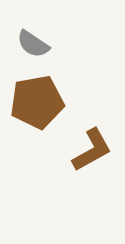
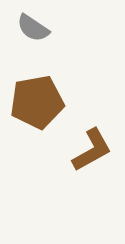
gray semicircle: moved 16 px up
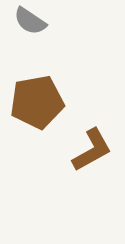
gray semicircle: moved 3 px left, 7 px up
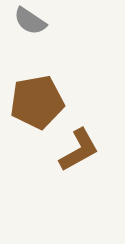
brown L-shape: moved 13 px left
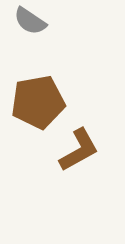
brown pentagon: moved 1 px right
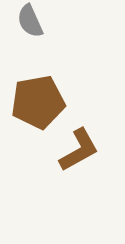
gray semicircle: rotated 32 degrees clockwise
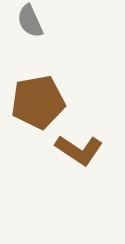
brown L-shape: rotated 63 degrees clockwise
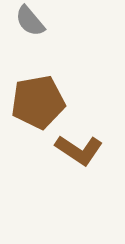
gray semicircle: rotated 16 degrees counterclockwise
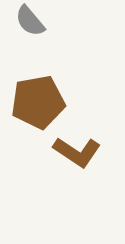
brown L-shape: moved 2 px left, 2 px down
